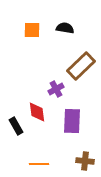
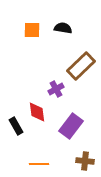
black semicircle: moved 2 px left
purple rectangle: moved 1 px left, 5 px down; rotated 35 degrees clockwise
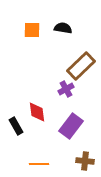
purple cross: moved 10 px right
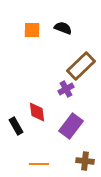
black semicircle: rotated 12 degrees clockwise
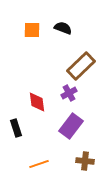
purple cross: moved 3 px right, 4 px down
red diamond: moved 10 px up
black rectangle: moved 2 px down; rotated 12 degrees clockwise
orange line: rotated 18 degrees counterclockwise
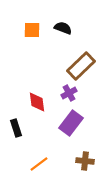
purple rectangle: moved 3 px up
orange line: rotated 18 degrees counterclockwise
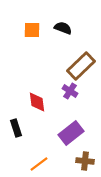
purple cross: moved 1 px right, 2 px up; rotated 28 degrees counterclockwise
purple rectangle: moved 10 px down; rotated 15 degrees clockwise
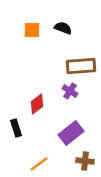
brown rectangle: rotated 40 degrees clockwise
red diamond: moved 2 px down; rotated 60 degrees clockwise
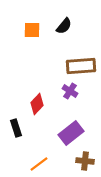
black semicircle: moved 1 px right, 2 px up; rotated 108 degrees clockwise
red diamond: rotated 10 degrees counterclockwise
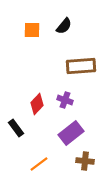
purple cross: moved 5 px left, 9 px down; rotated 14 degrees counterclockwise
black rectangle: rotated 18 degrees counterclockwise
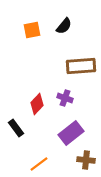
orange square: rotated 12 degrees counterclockwise
purple cross: moved 2 px up
brown cross: moved 1 px right, 1 px up
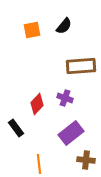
orange line: rotated 60 degrees counterclockwise
